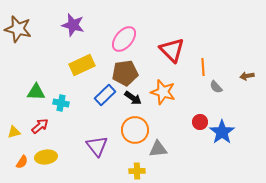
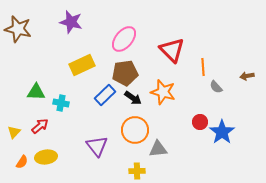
purple star: moved 2 px left, 3 px up
yellow triangle: rotated 32 degrees counterclockwise
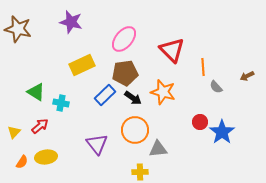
brown arrow: rotated 16 degrees counterclockwise
green triangle: rotated 30 degrees clockwise
purple triangle: moved 2 px up
yellow cross: moved 3 px right, 1 px down
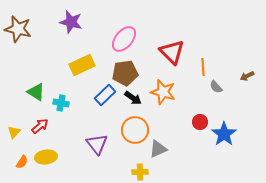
red triangle: moved 2 px down
blue star: moved 2 px right, 2 px down
gray triangle: rotated 18 degrees counterclockwise
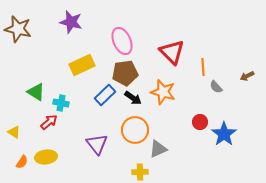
pink ellipse: moved 2 px left, 2 px down; rotated 64 degrees counterclockwise
red arrow: moved 9 px right, 4 px up
yellow triangle: rotated 40 degrees counterclockwise
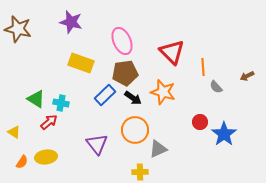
yellow rectangle: moved 1 px left, 2 px up; rotated 45 degrees clockwise
green triangle: moved 7 px down
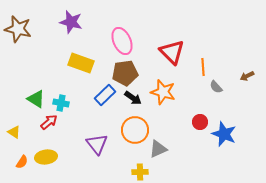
blue star: rotated 15 degrees counterclockwise
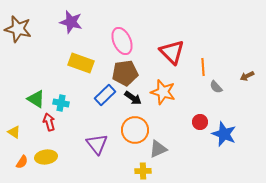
red arrow: rotated 66 degrees counterclockwise
yellow cross: moved 3 px right, 1 px up
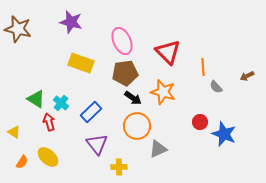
red triangle: moved 4 px left
blue rectangle: moved 14 px left, 17 px down
cyan cross: rotated 28 degrees clockwise
orange circle: moved 2 px right, 4 px up
yellow ellipse: moved 2 px right; rotated 50 degrees clockwise
yellow cross: moved 24 px left, 4 px up
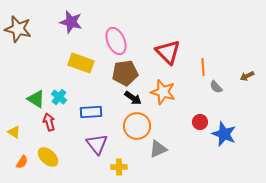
pink ellipse: moved 6 px left
cyan cross: moved 2 px left, 6 px up
blue rectangle: rotated 40 degrees clockwise
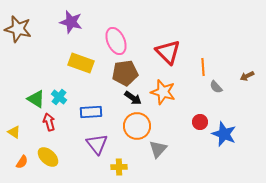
gray triangle: rotated 24 degrees counterclockwise
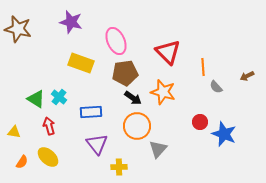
red arrow: moved 4 px down
yellow triangle: rotated 24 degrees counterclockwise
